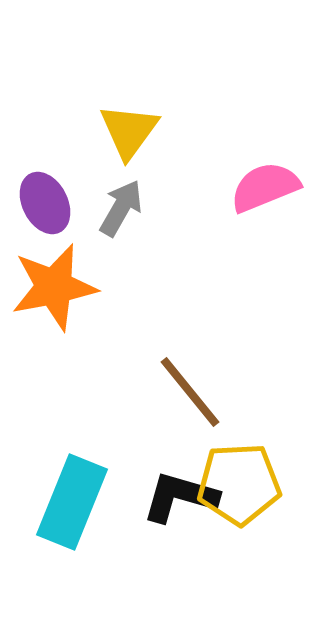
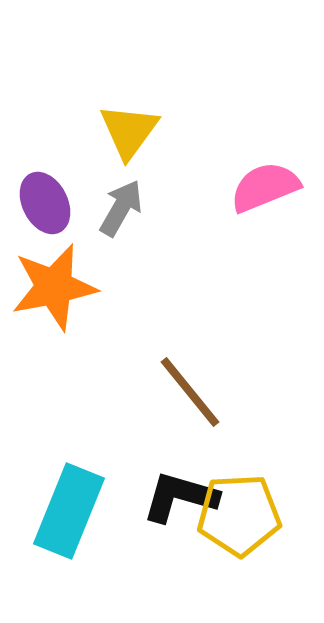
yellow pentagon: moved 31 px down
cyan rectangle: moved 3 px left, 9 px down
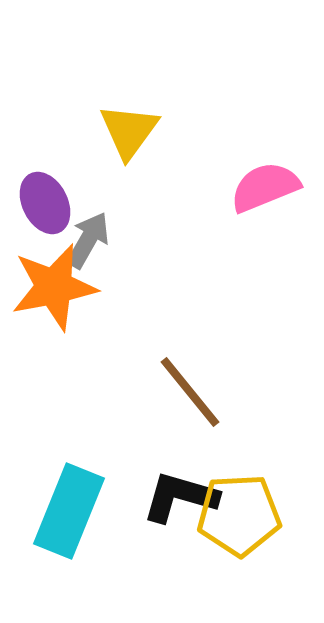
gray arrow: moved 33 px left, 32 px down
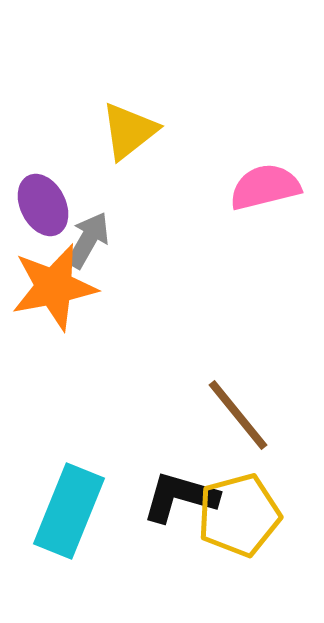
yellow triangle: rotated 16 degrees clockwise
pink semicircle: rotated 8 degrees clockwise
purple ellipse: moved 2 px left, 2 px down
brown line: moved 48 px right, 23 px down
yellow pentagon: rotated 12 degrees counterclockwise
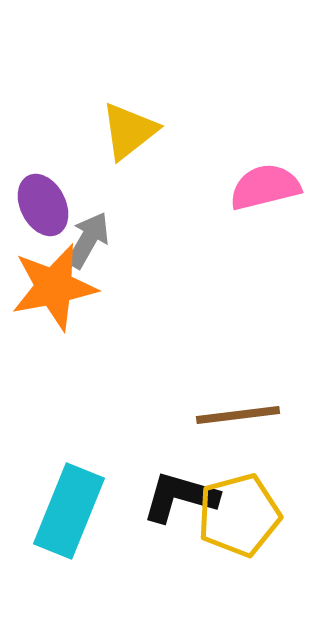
brown line: rotated 58 degrees counterclockwise
